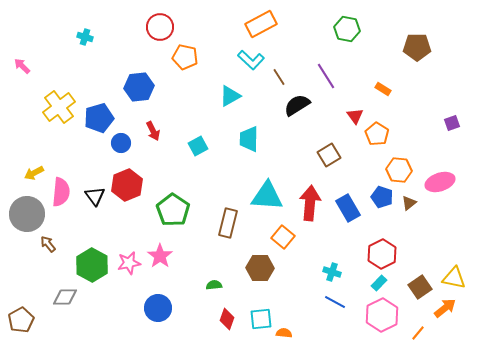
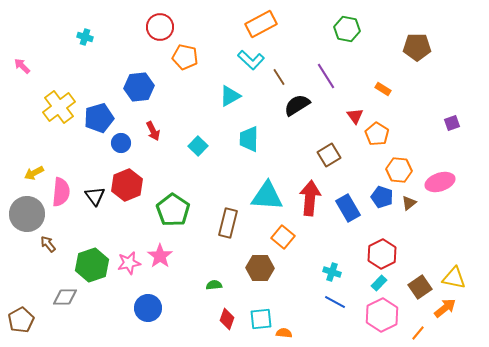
cyan square at (198, 146): rotated 18 degrees counterclockwise
red arrow at (310, 203): moved 5 px up
green hexagon at (92, 265): rotated 12 degrees clockwise
blue circle at (158, 308): moved 10 px left
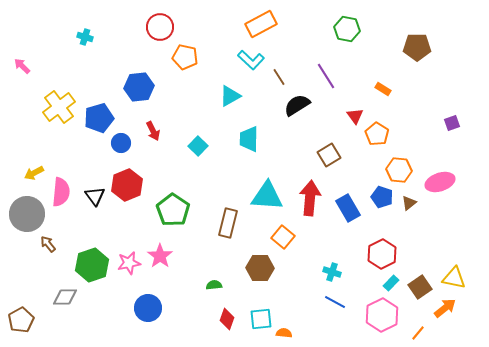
cyan rectangle at (379, 283): moved 12 px right
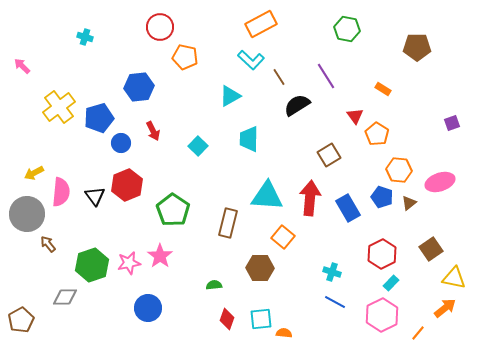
brown square at (420, 287): moved 11 px right, 38 px up
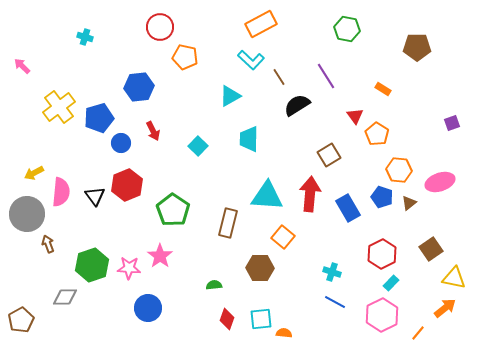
red arrow at (310, 198): moved 4 px up
brown arrow at (48, 244): rotated 18 degrees clockwise
pink star at (129, 263): moved 5 px down; rotated 15 degrees clockwise
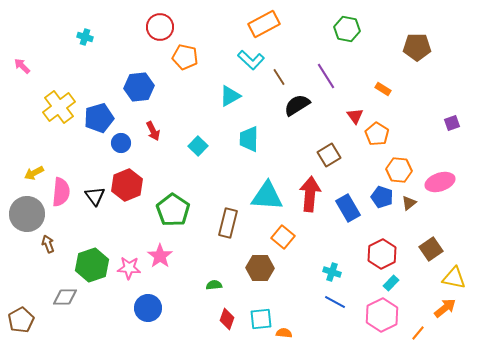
orange rectangle at (261, 24): moved 3 px right
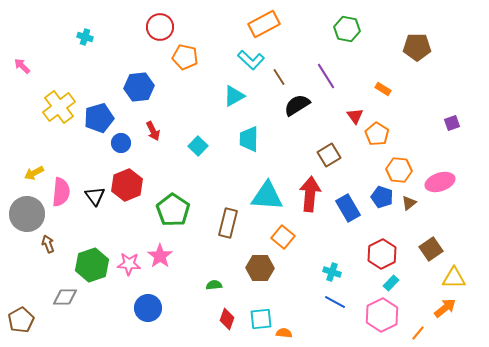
cyan triangle at (230, 96): moved 4 px right
pink star at (129, 268): moved 4 px up
yellow triangle at (454, 278): rotated 10 degrees counterclockwise
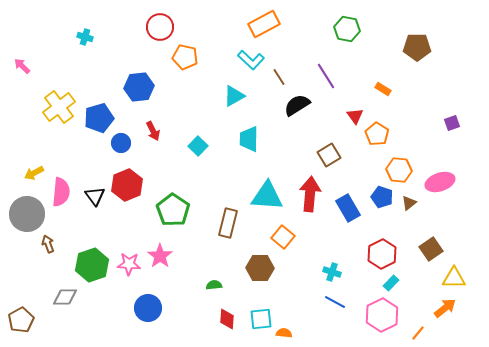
red diamond at (227, 319): rotated 15 degrees counterclockwise
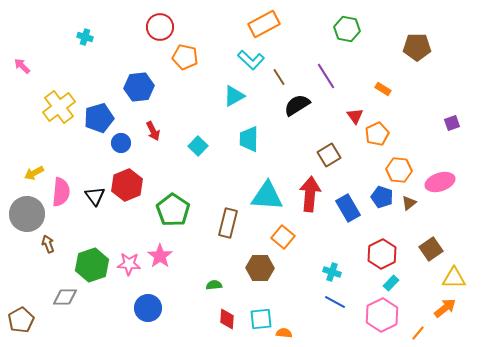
orange pentagon at (377, 134): rotated 15 degrees clockwise
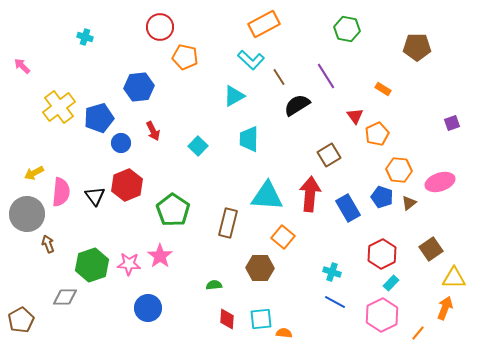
orange arrow at (445, 308): rotated 30 degrees counterclockwise
